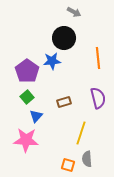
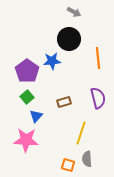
black circle: moved 5 px right, 1 px down
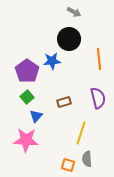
orange line: moved 1 px right, 1 px down
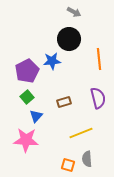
purple pentagon: rotated 10 degrees clockwise
yellow line: rotated 50 degrees clockwise
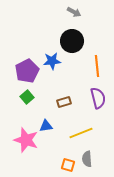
black circle: moved 3 px right, 2 px down
orange line: moved 2 px left, 7 px down
blue triangle: moved 10 px right, 10 px down; rotated 40 degrees clockwise
pink star: rotated 15 degrees clockwise
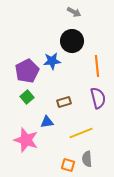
blue triangle: moved 1 px right, 4 px up
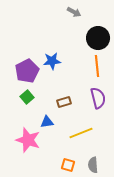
black circle: moved 26 px right, 3 px up
pink star: moved 2 px right
gray semicircle: moved 6 px right, 6 px down
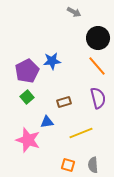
orange line: rotated 35 degrees counterclockwise
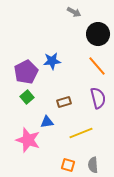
black circle: moved 4 px up
purple pentagon: moved 1 px left, 1 px down
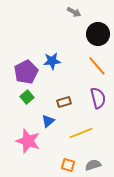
blue triangle: moved 1 px right, 1 px up; rotated 32 degrees counterclockwise
pink star: moved 1 px down
gray semicircle: rotated 77 degrees clockwise
